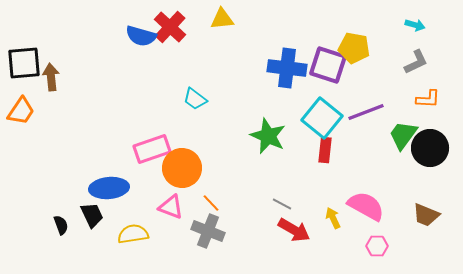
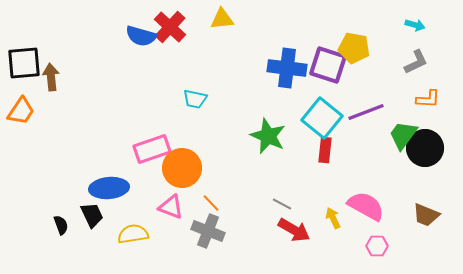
cyan trapezoid: rotated 25 degrees counterclockwise
black circle: moved 5 px left
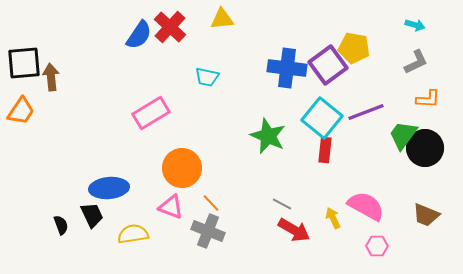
blue semicircle: moved 2 px left, 1 px up; rotated 72 degrees counterclockwise
purple square: rotated 36 degrees clockwise
cyan trapezoid: moved 12 px right, 22 px up
pink rectangle: moved 1 px left, 36 px up; rotated 12 degrees counterclockwise
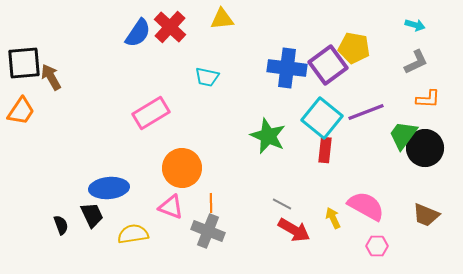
blue semicircle: moved 1 px left, 2 px up
brown arrow: rotated 24 degrees counterclockwise
orange line: rotated 42 degrees clockwise
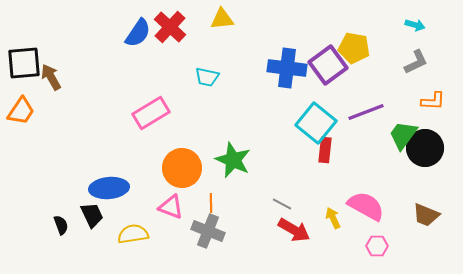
orange L-shape: moved 5 px right, 2 px down
cyan square: moved 6 px left, 5 px down
green star: moved 35 px left, 24 px down
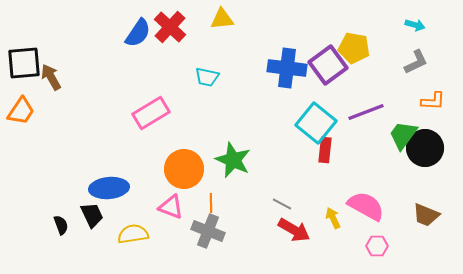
orange circle: moved 2 px right, 1 px down
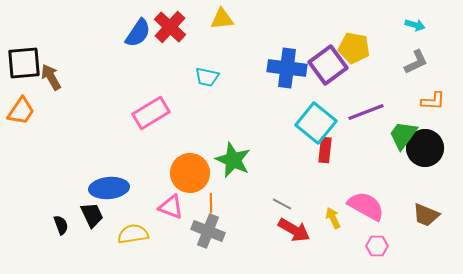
orange circle: moved 6 px right, 4 px down
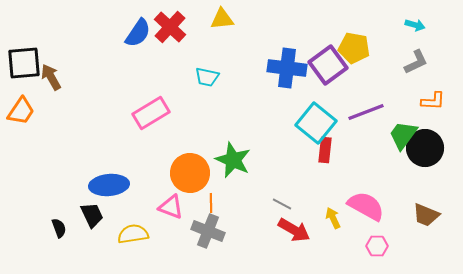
blue ellipse: moved 3 px up
black semicircle: moved 2 px left, 3 px down
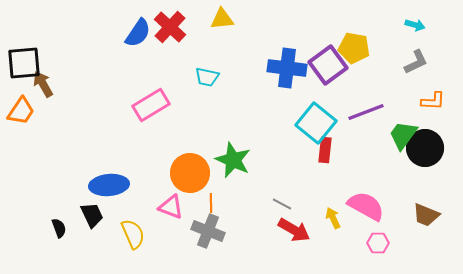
brown arrow: moved 8 px left, 7 px down
pink rectangle: moved 8 px up
yellow semicircle: rotated 76 degrees clockwise
pink hexagon: moved 1 px right, 3 px up
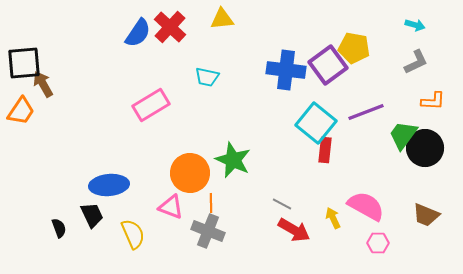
blue cross: moved 1 px left, 2 px down
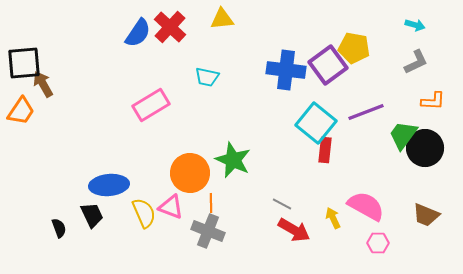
yellow semicircle: moved 11 px right, 21 px up
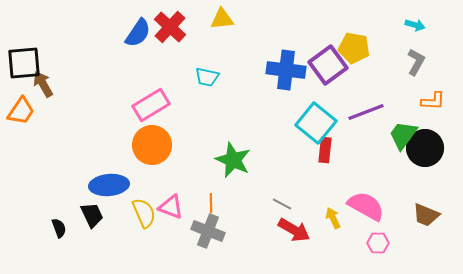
gray L-shape: rotated 36 degrees counterclockwise
orange circle: moved 38 px left, 28 px up
